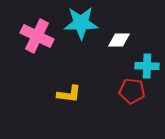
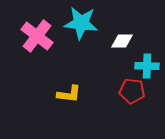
cyan star: rotated 8 degrees clockwise
pink cross: rotated 12 degrees clockwise
white diamond: moved 3 px right, 1 px down
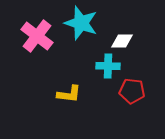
cyan star: rotated 12 degrees clockwise
cyan cross: moved 39 px left
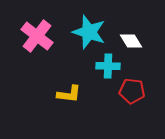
cyan star: moved 8 px right, 9 px down
white diamond: moved 9 px right; rotated 60 degrees clockwise
